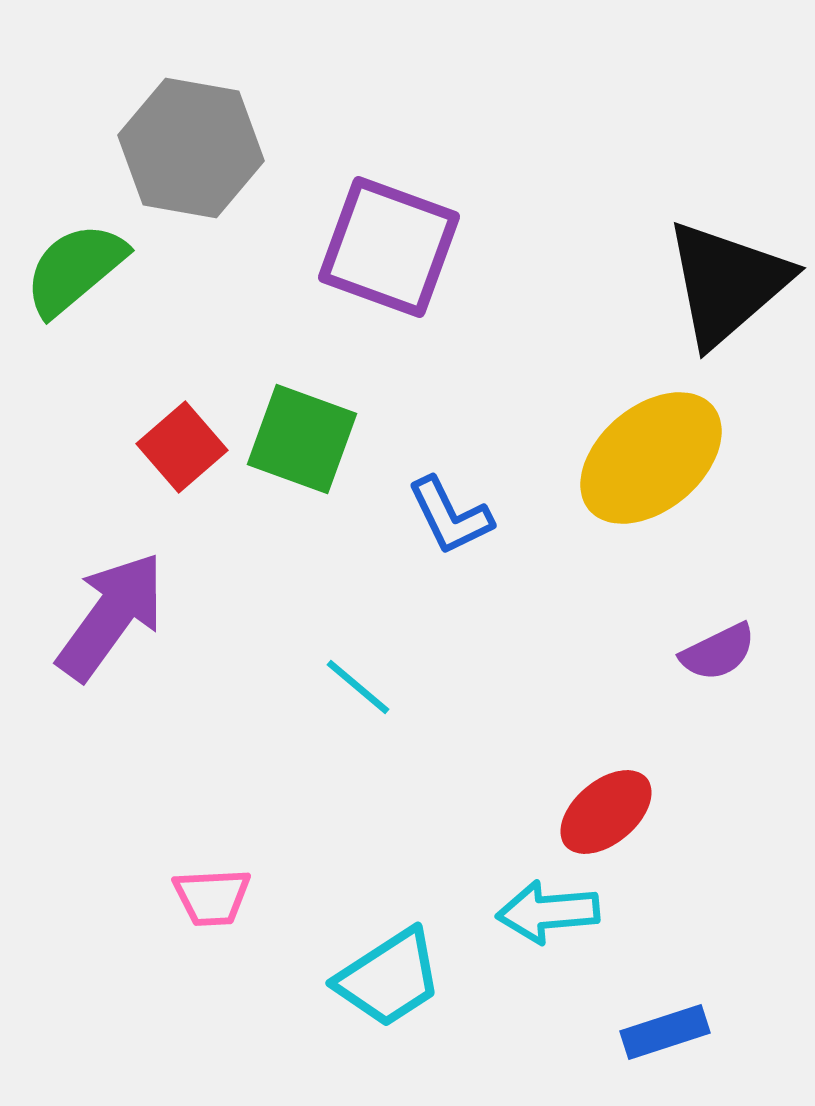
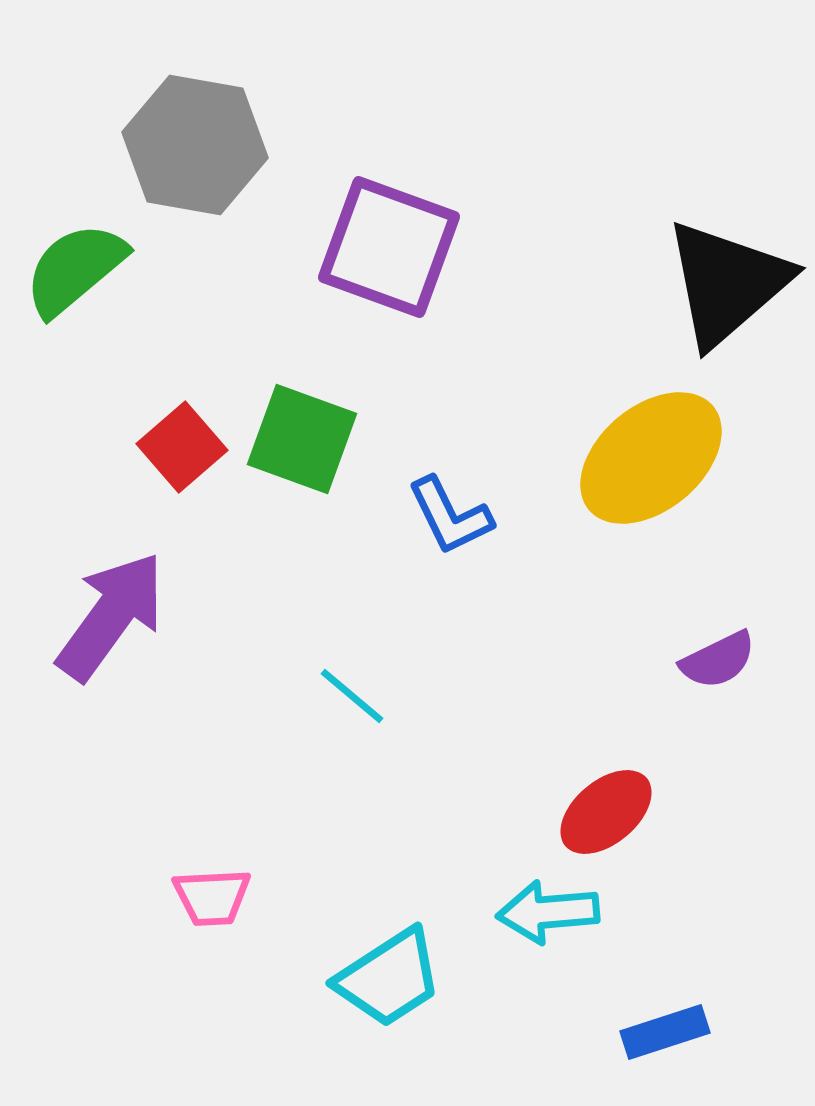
gray hexagon: moved 4 px right, 3 px up
purple semicircle: moved 8 px down
cyan line: moved 6 px left, 9 px down
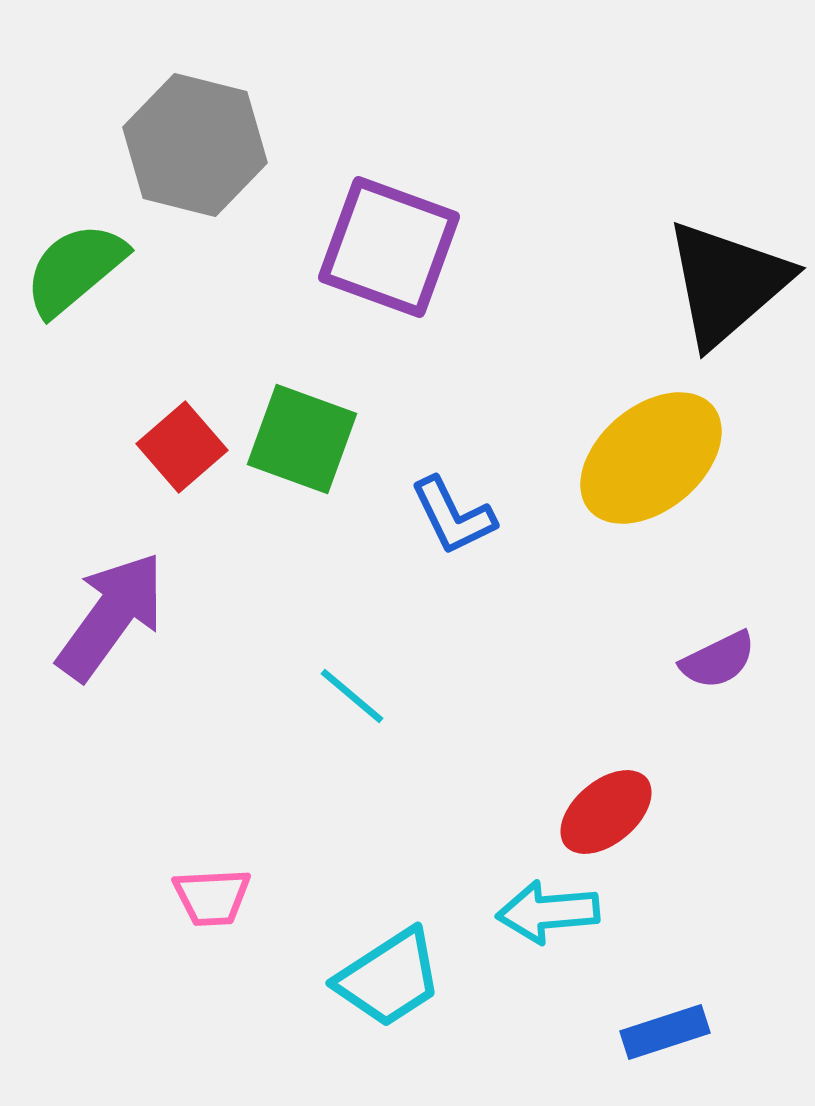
gray hexagon: rotated 4 degrees clockwise
blue L-shape: moved 3 px right
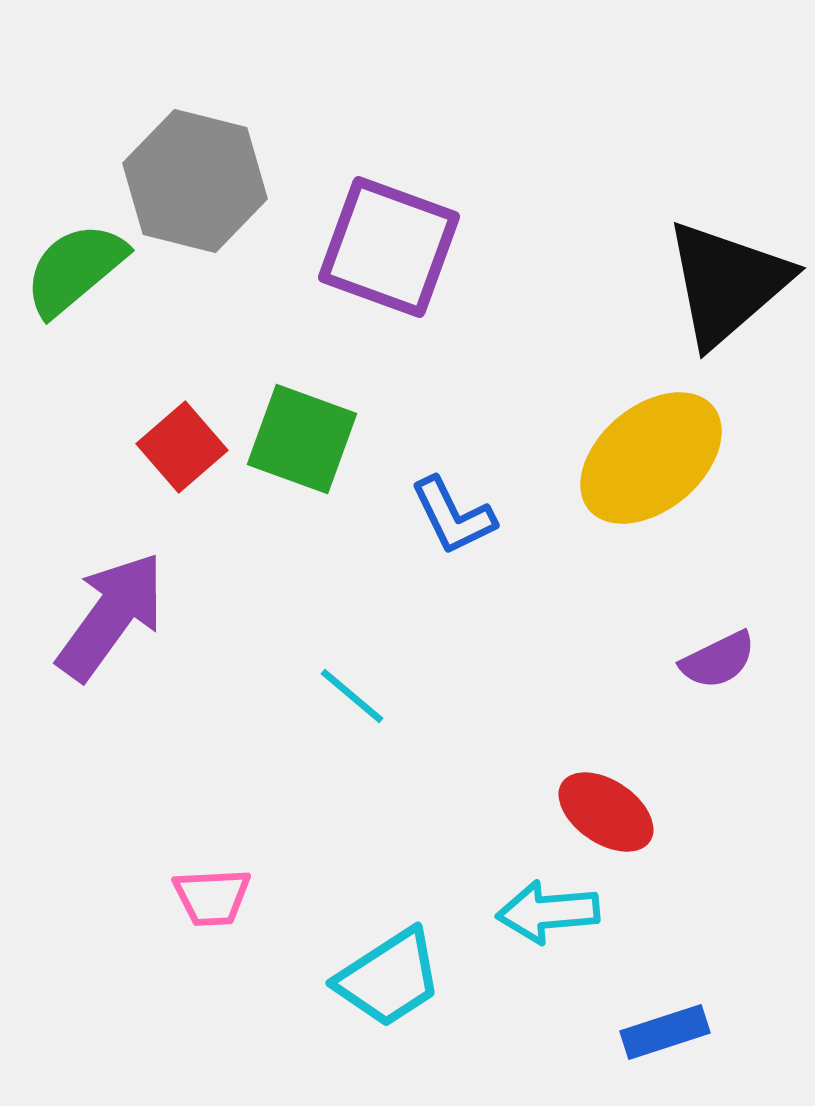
gray hexagon: moved 36 px down
red ellipse: rotated 74 degrees clockwise
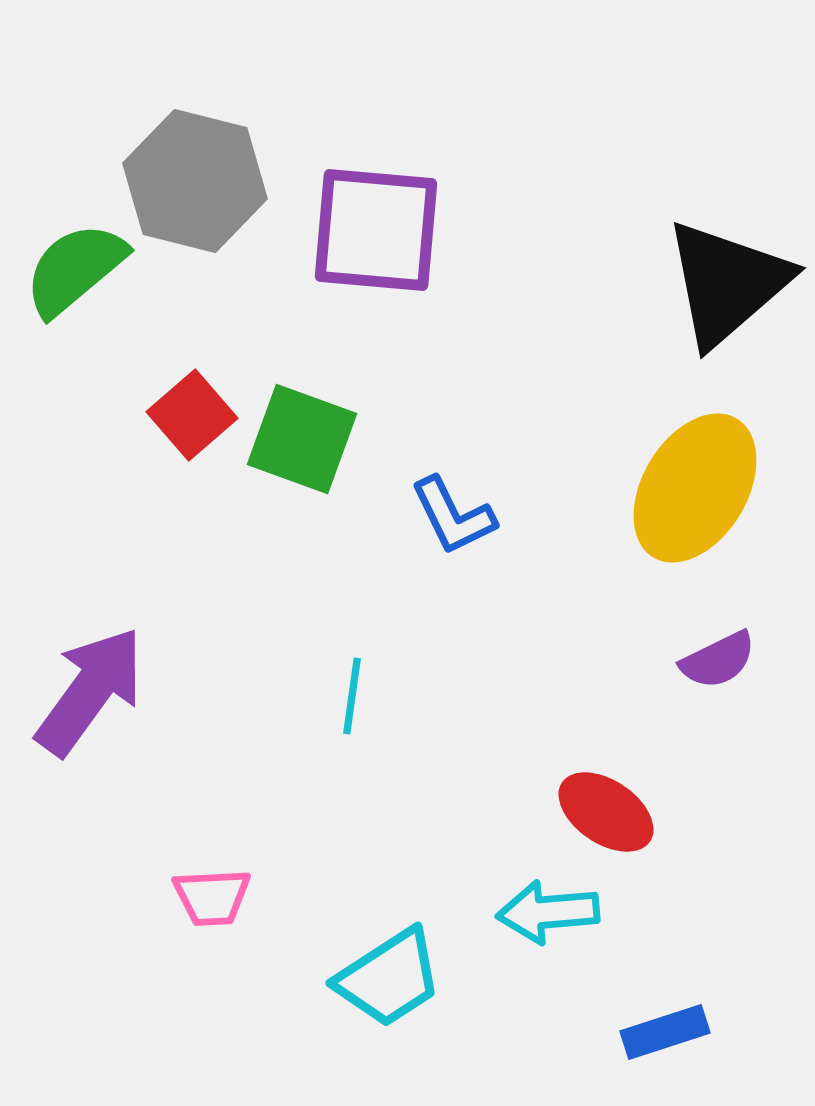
purple square: moved 13 px left, 17 px up; rotated 15 degrees counterclockwise
red square: moved 10 px right, 32 px up
yellow ellipse: moved 44 px right, 30 px down; rotated 19 degrees counterclockwise
purple arrow: moved 21 px left, 75 px down
cyan line: rotated 58 degrees clockwise
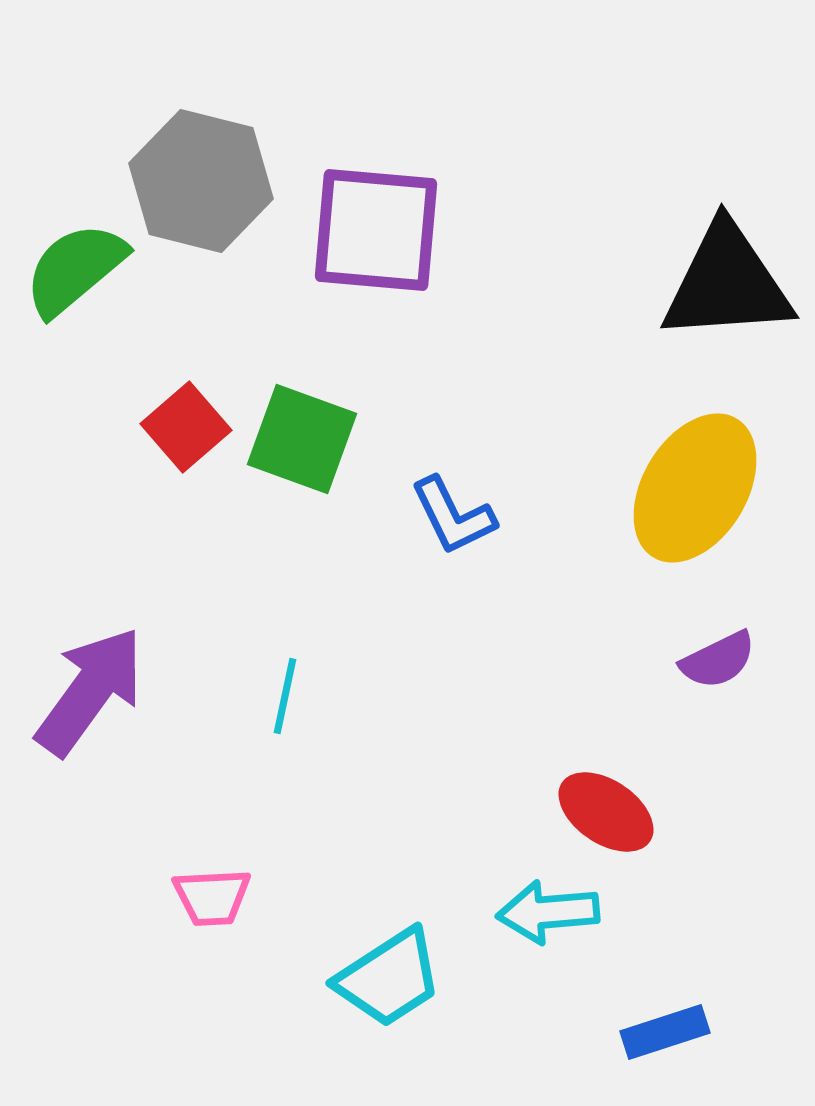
gray hexagon: moved 6 px right
black triangle: rotated 37 degrees clockwise
red square: moved 6 px left, 12 px down
cyan line: moved 67 px left; rotated 4 degrees clockwise
